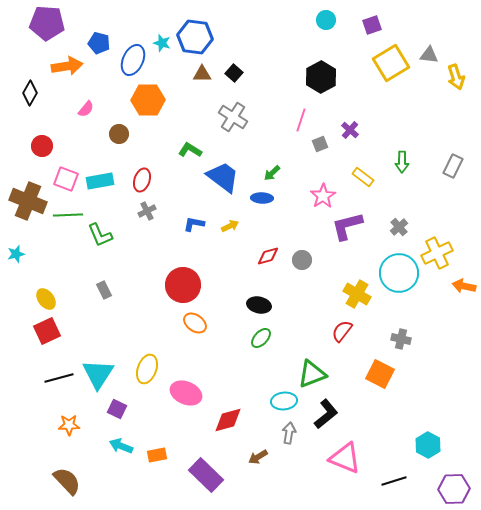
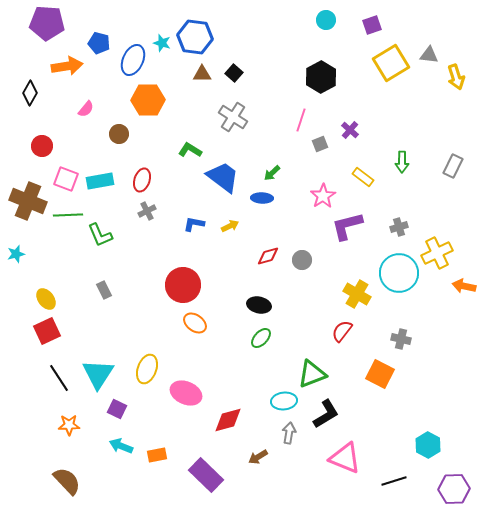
gray cross at (399, 227): rotated 24 degrees clockwise
black line at (59, 378): rotated 72 degrees clockwise
black L-shape at (326, 414): rotated 8 degrees clockwise
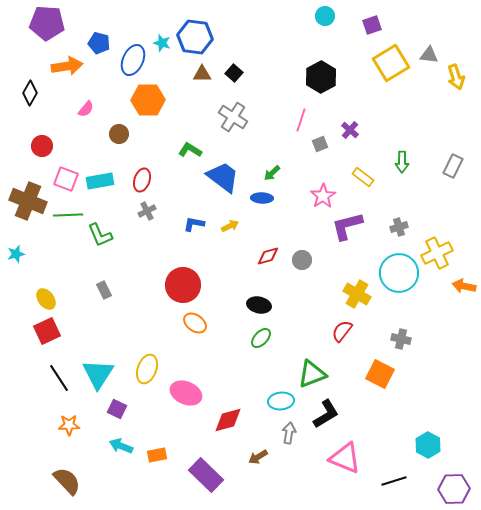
cyan circle at (326, 20): moved 1 px left, 4 px up
cyan ellipse at (284, 401): moved 3 px left
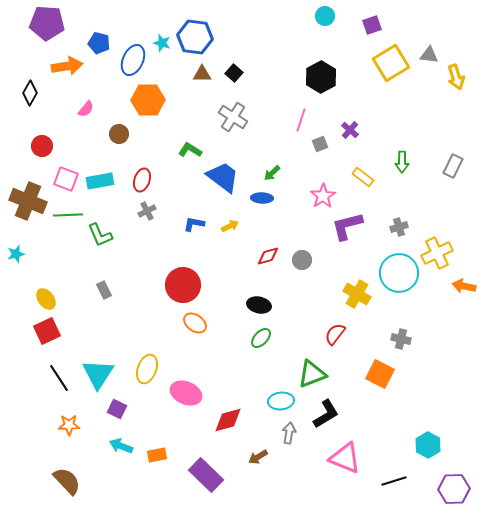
red semicircle at (342, 331): moved 7 px left, 3 px down
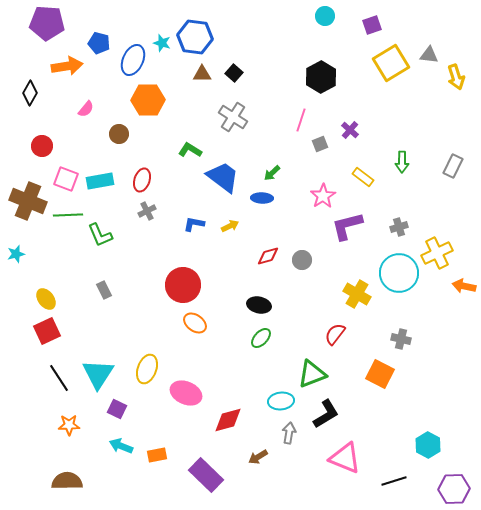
brown semicircle at (67, 481): rotated 48 degrees counterclockwise
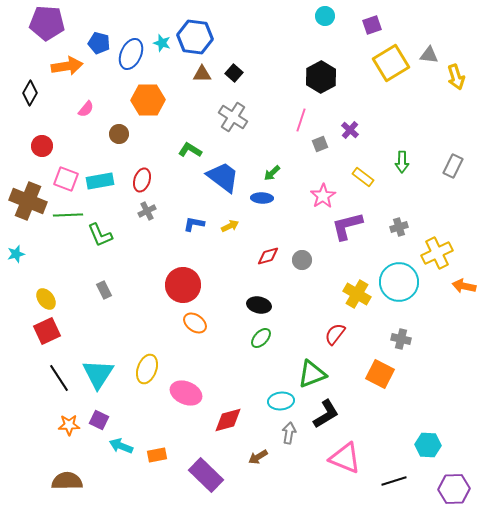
blue ellipse at (133, 60): moved 2 px left, 6 px up
cyan circle at (399, 273): moved 9 px down
purple square at (117, 409): moved 18 px left, 11 px down
cyan hexagon at (428, 445): rotated 25 degrees counterclockwise
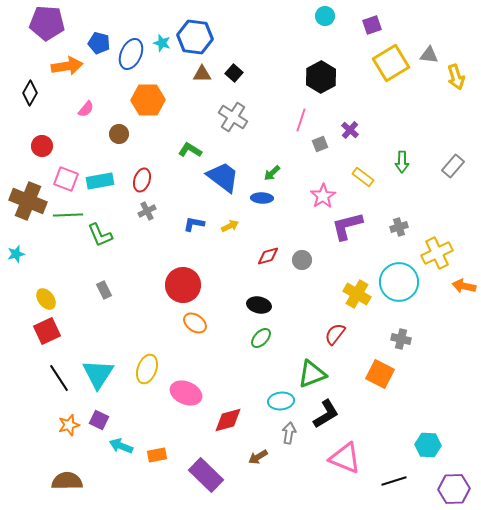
gray rectangle at (453, 166): rotated 15 degrees clockwise
orange star at (69, 425): rotated 15 degrees counterclockwise
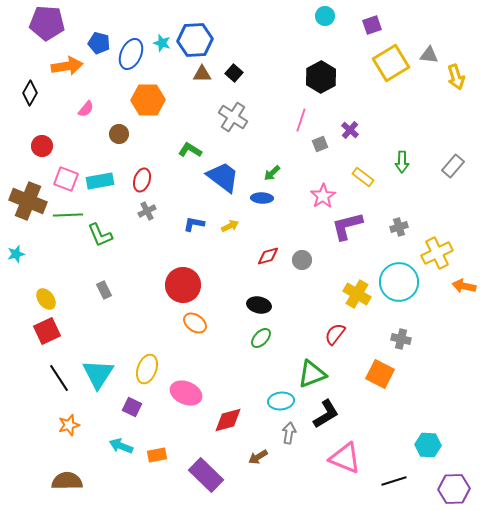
blue hexagon at (195, 37): moved 3 px down; rotated 12 degrees counterclockwise
purple square at (99, 420): moved 33 px right, 13 px up
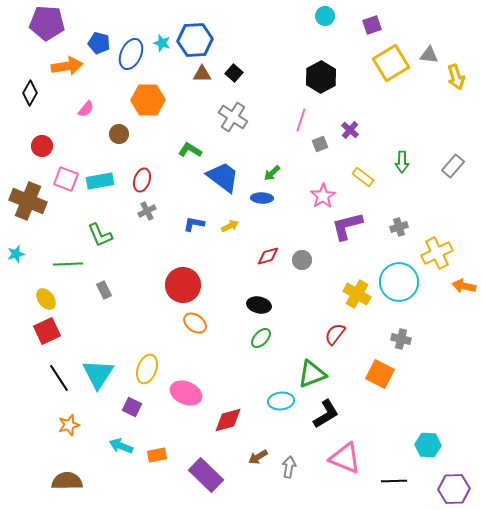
green line at (68, 215): moved 49 px down
gray arrow at (289, 433): moved 34 px down
black line at (394, 481): rotated 15 degrees clockwise
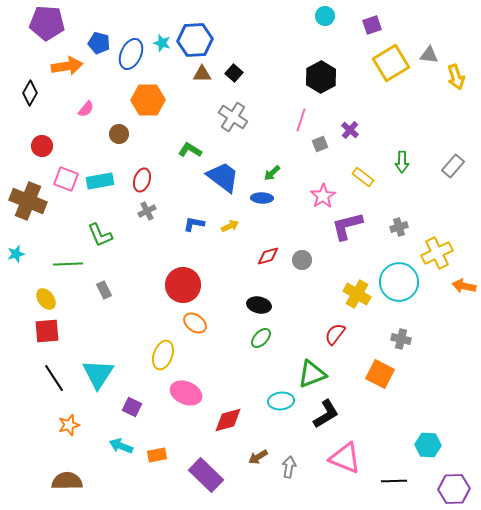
red square at (47, 331): rotated 20 degrees clockwise
yellow ellipse at (147, 369): moved 16 px right, 14 px up
black line at (59, 378): moved 5 px left
